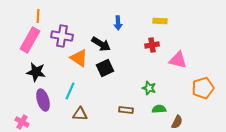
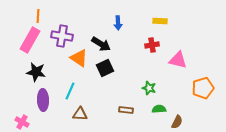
purple ellipse: rotated 15 degrees clockwise
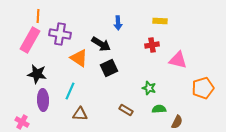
purple cross: moved 2 px left, 2 px up
black square: moved 4 px right
black star: moved 1 px right, 2 px down
brown rectangle: rotated 24 degrees clockwise
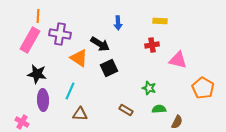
black arrow: moved 1 px left
orange pentagon: rotated 25 degrees counterclockwise
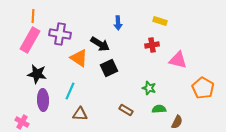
orange line: moved 5 px left
yellow rectangle: rotated 16 degrees clockwise
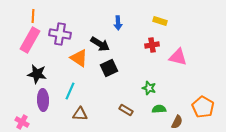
pink triangle: moved 3 px up
orange pentagon: moved 19 px down
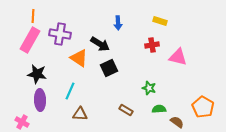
purple ellipse: moved 3 px left
brown semicircle: rotated 80 degrees counterclockwise
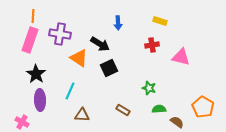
pink rectangle: rotated 10 degrees counterclockwise
pink triangle: moved 3 px right
black star: moved 1 px left; rotated 24 degrees clockwise
brown rectangle: moved 3 px left
brown triangle: moved 2 px right, 1 px down
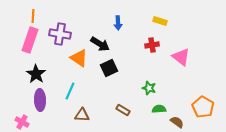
pink triangle: rotated 24 degrees clockwise
